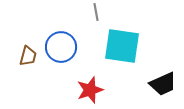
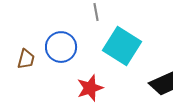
cyan square: rotated 24 degrees clockwise
brown trapezoid: moved 2 px left, 3 px down
red star: moved 2 px up
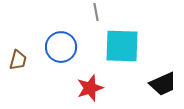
cyan square: rotated 30 degrees counterclockwise
brown trapezoid: moved 8 px left, 1 px down
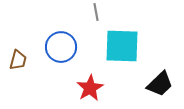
black trapezoid: moved 3 px left; rotated 20 degrees counterclockwise
red star: rotated 12 degrees counterclockwise
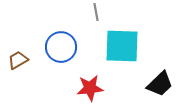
brown trapezoid: rotated 135 degrees counterclockwise
red star: rotated 24 degrees clockwise
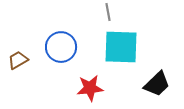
gray line: moved 12 px right
cyan square: moved 1 px left, 1 px down
black trapezoid: moved 3 px left
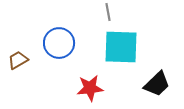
blue circle: moved 2 px left, 4 px up
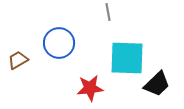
cyan square: moved 6 px right, 11 px down
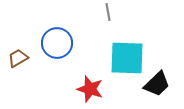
blue circle: moved 2 px left
brown trapezoid: moved 2 px up
red star: moved 1 px down; rotated 24 degrees clockwise
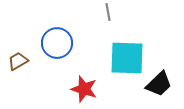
brown trapezoid: moved 3 px down
black trapezoid: moved 2 px right
red star: moved 6 px left
